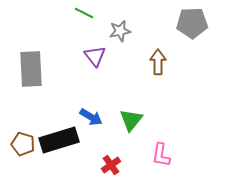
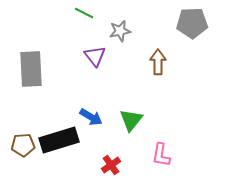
brown pentagon: moved 1 px down; rotated 20 degrees counterclockwise
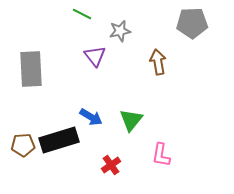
green line: moved 2 px left, 1 px down
brown arrow: rotated 10 degrees counterclockwise
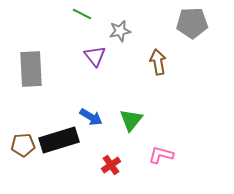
pink L-shape: rotated 95 degrees clockwise
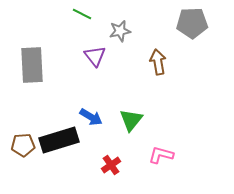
gray rectangle: moved 1 px right, 4 px up
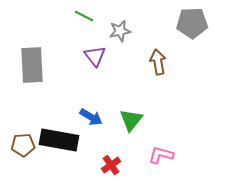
green line: moved 2 px right, 2 px down
black rectangle: rotated 27 degrees clockwise
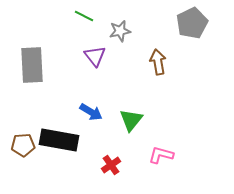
gray pentagon: rotated 24 degrees counterclockwise
blue arrow: moved 5 px up
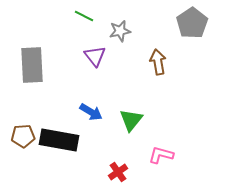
gray pentagon: rotated 8 degrees counterclockwise
brown pentagon: moved 9 px up
red cross: moved 7 px right, 7 px down
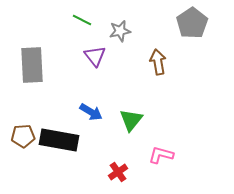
green line: moved 2 px left, 4 px down
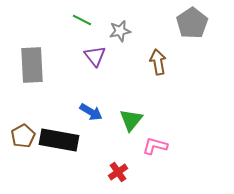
brown pentagon: rotated 25 degrees counterclockwise
pink L-shape: moved 6 px left, 9 px up
